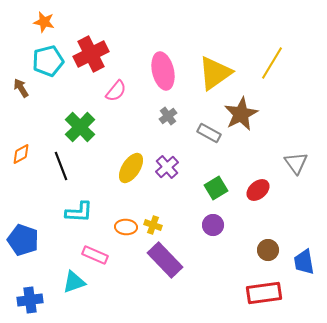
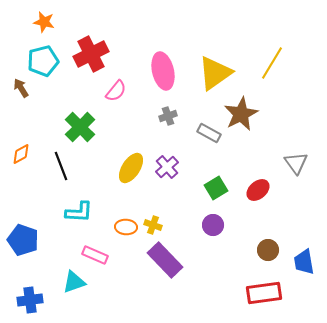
cyan pentagon: moved 5 px left
gray cross: rotated 18 degrees clockwise
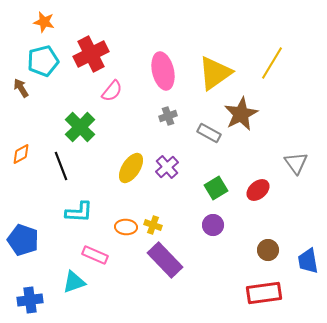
pink semicircle: moved 4 px left
blue trapezoid: moved 4 px right, 1 px up
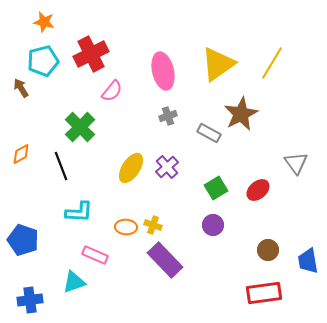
yellow triangle: moved 3 px right, 9 px up
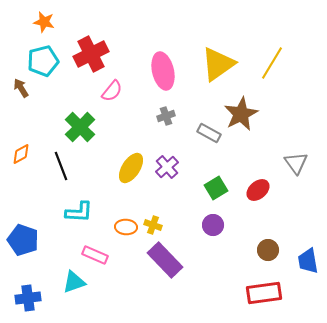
gray cross: moved 2 px left
blue cross: moved 2 px left, 2 px up
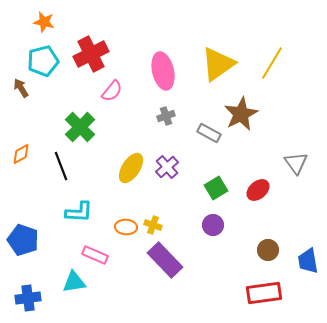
cyan triangle: rotated 10 degrees clockwise
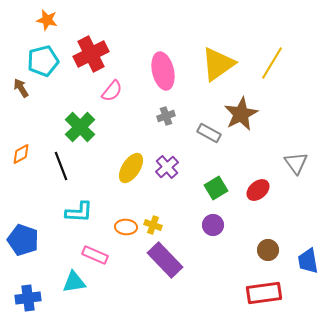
orange star: moved 3 px right, 2 px up
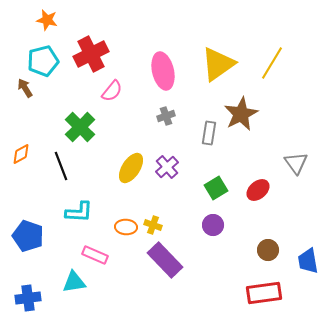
brown arrow: moved 4 px right
gray rectangle: rotated 70 degrees clockwise
blue pentagon: moved 5 px right, 4 px up
